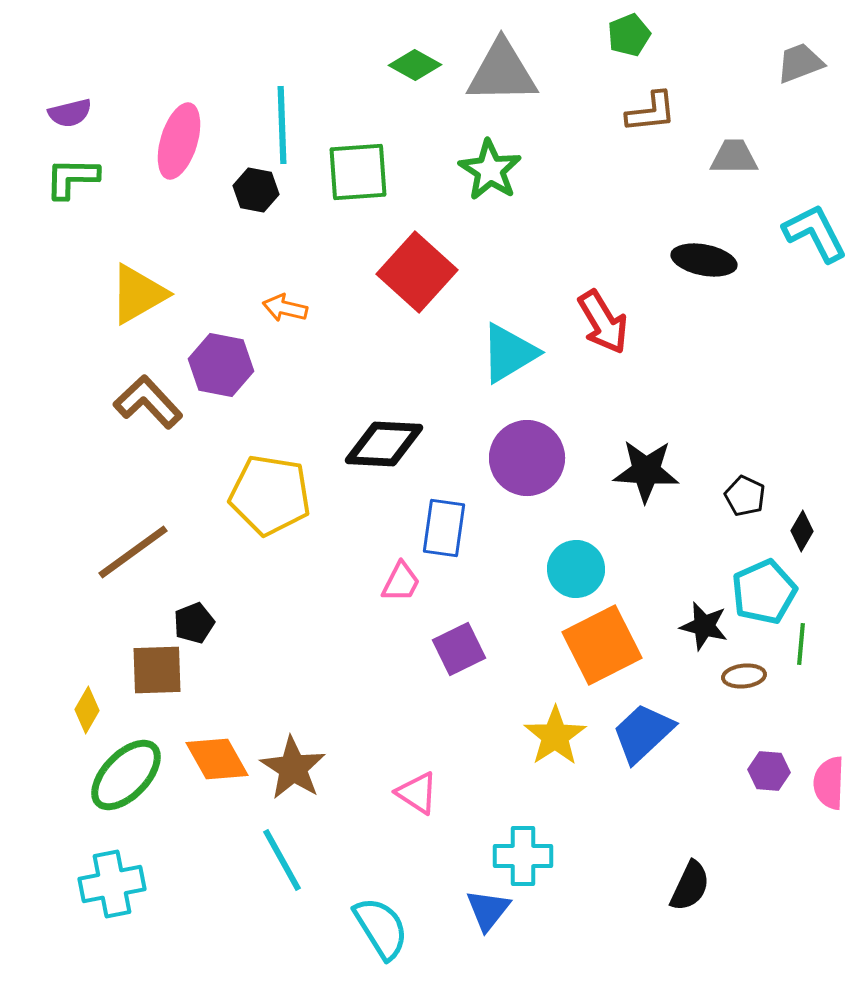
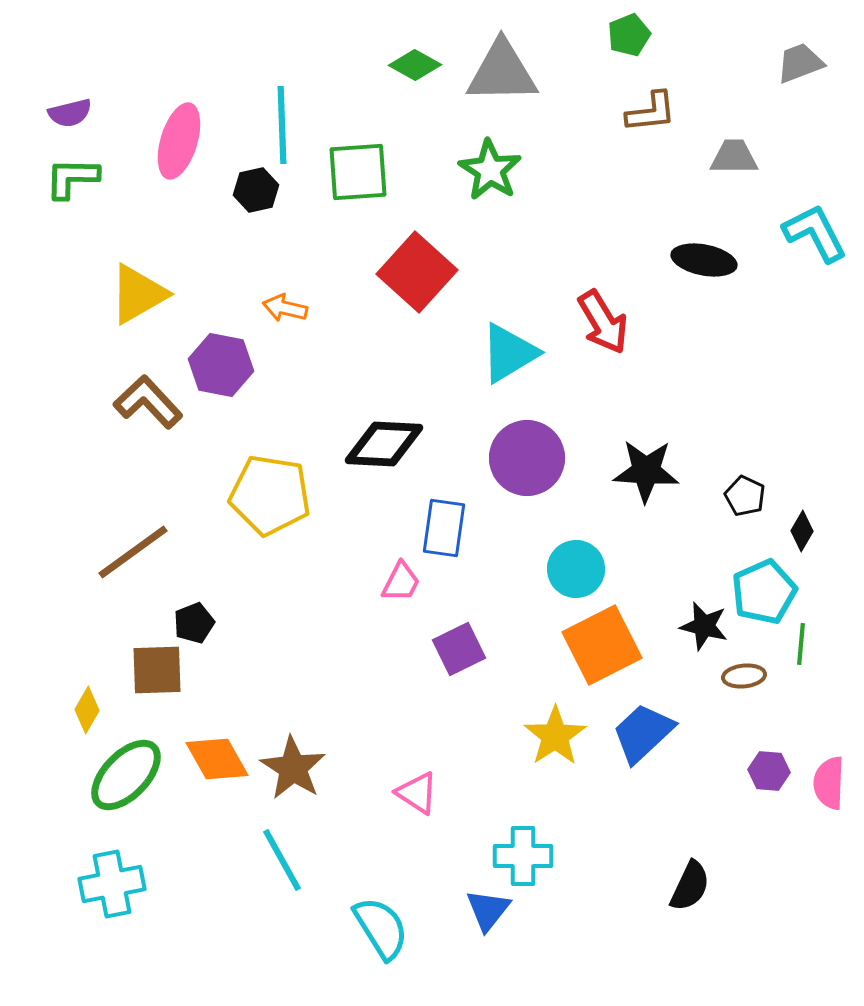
black hexagon at (256, 190): rotated 24 degrees counterclockwise
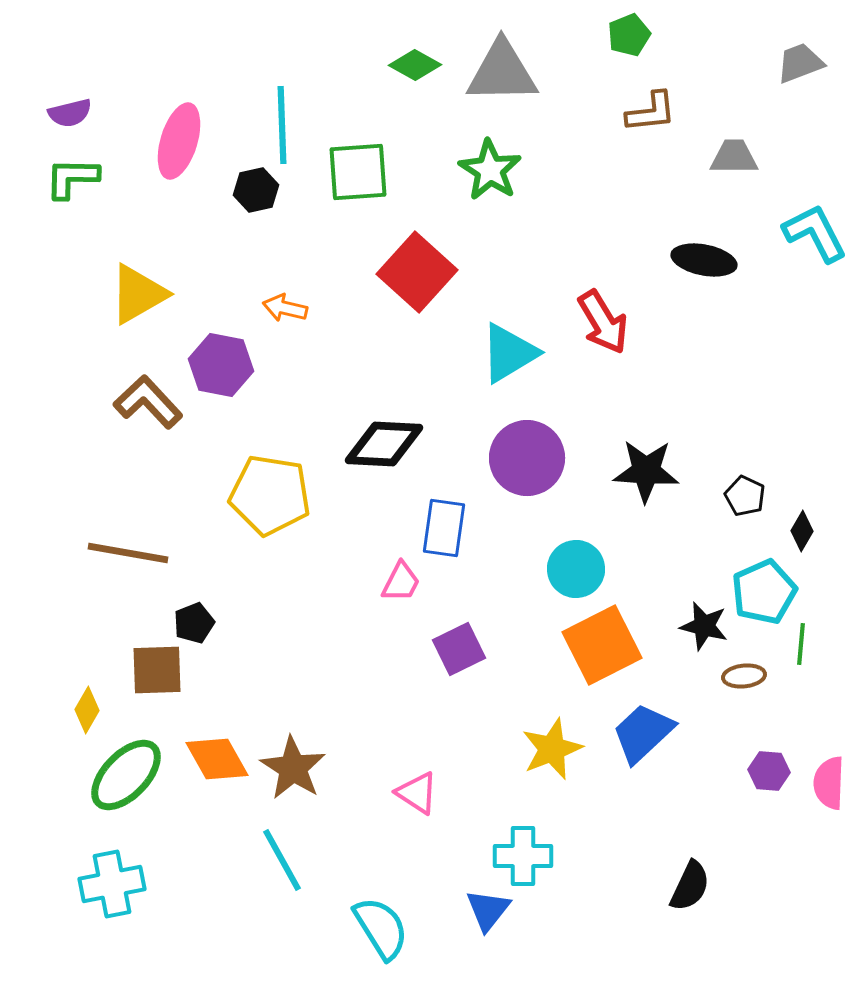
brown line at (133, 552): moved 5 px left, 1 px down; rotated 46 degrees clockwise
yellow star at (555, 736): moved 3 px left, 13 px down; rotated 12 degrees clockwise
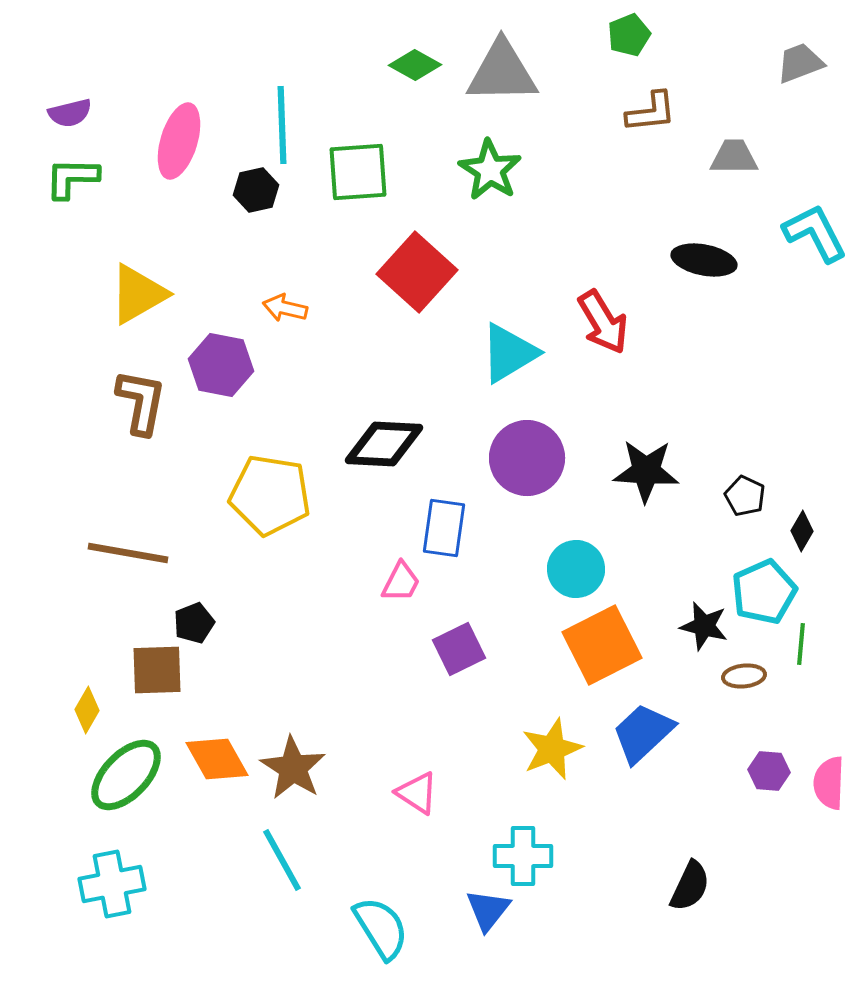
brown L-shape at (148, 402): moved 7 px left; rotated 54 degrees clockwise
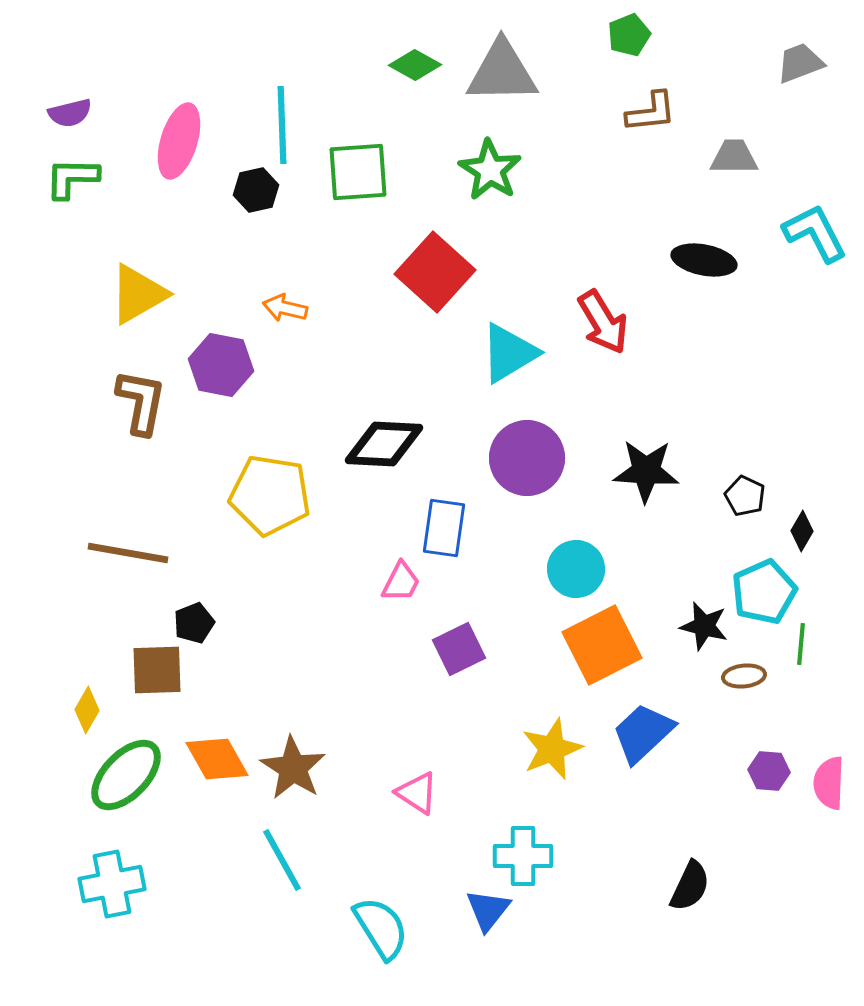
red square at (417, 272): moved 18 px right
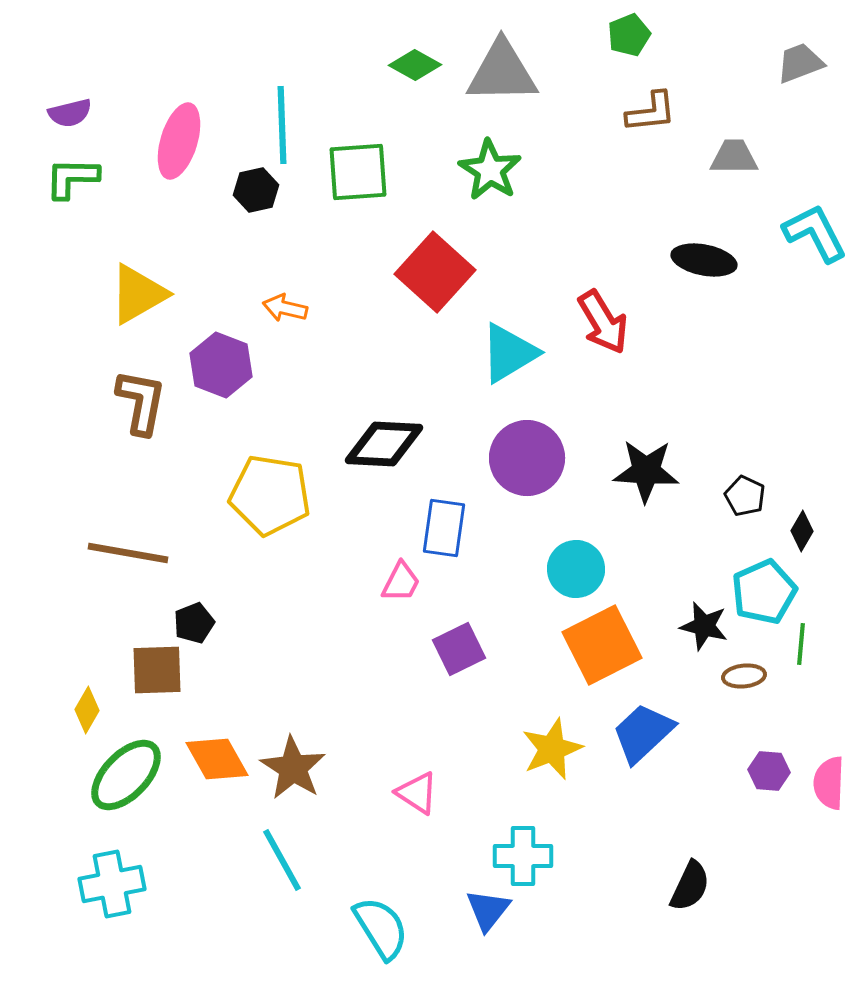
purple hexagon at (221, 365): rotated 10 degrees clockwise
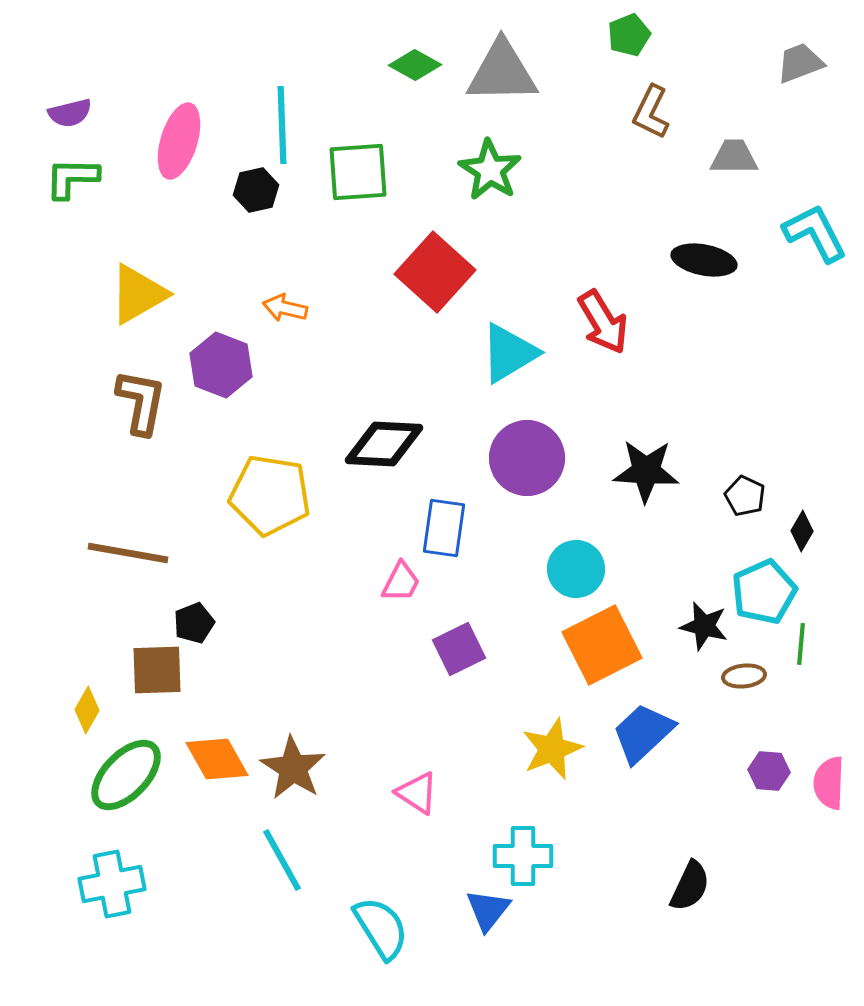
brown L-shape at (651, 112): rotated 122 degrees clockwise
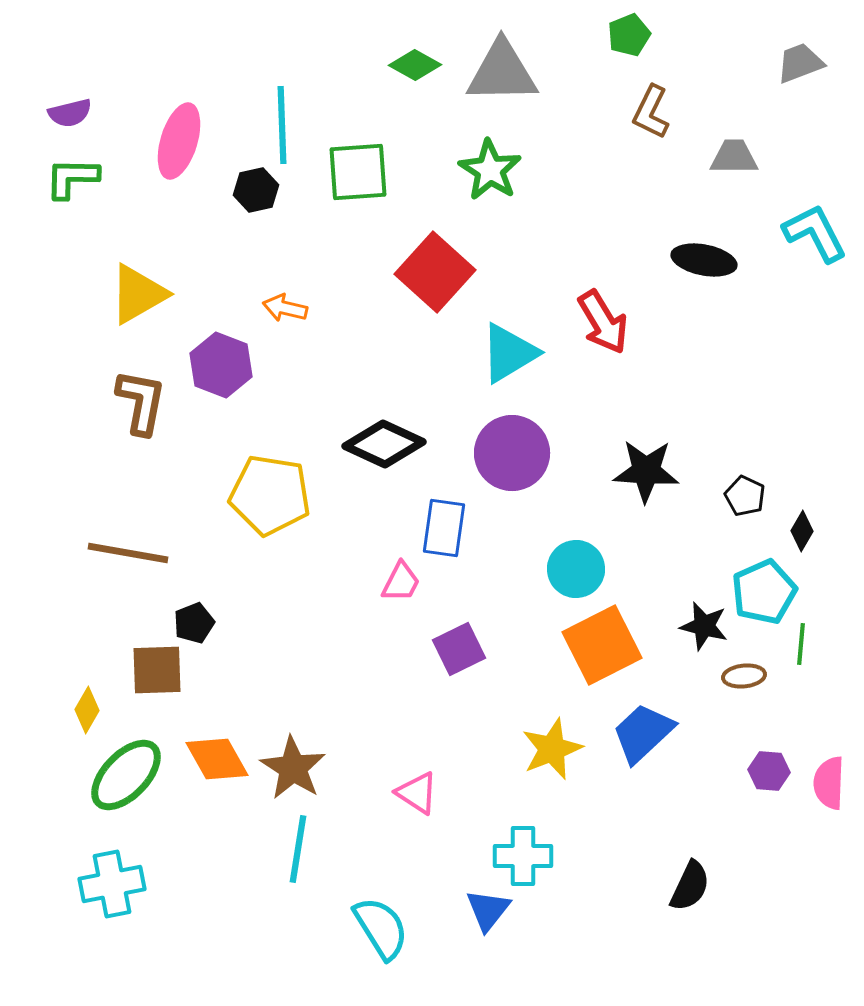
black diamond at (384, 444): rotated 22 degrees clockwise
purple circle at (527, 458): moved 15 px left, 5 px up
cyan line at (282, 860): moved 16 px right, 11 px up; rotated 38 degrees clockwise
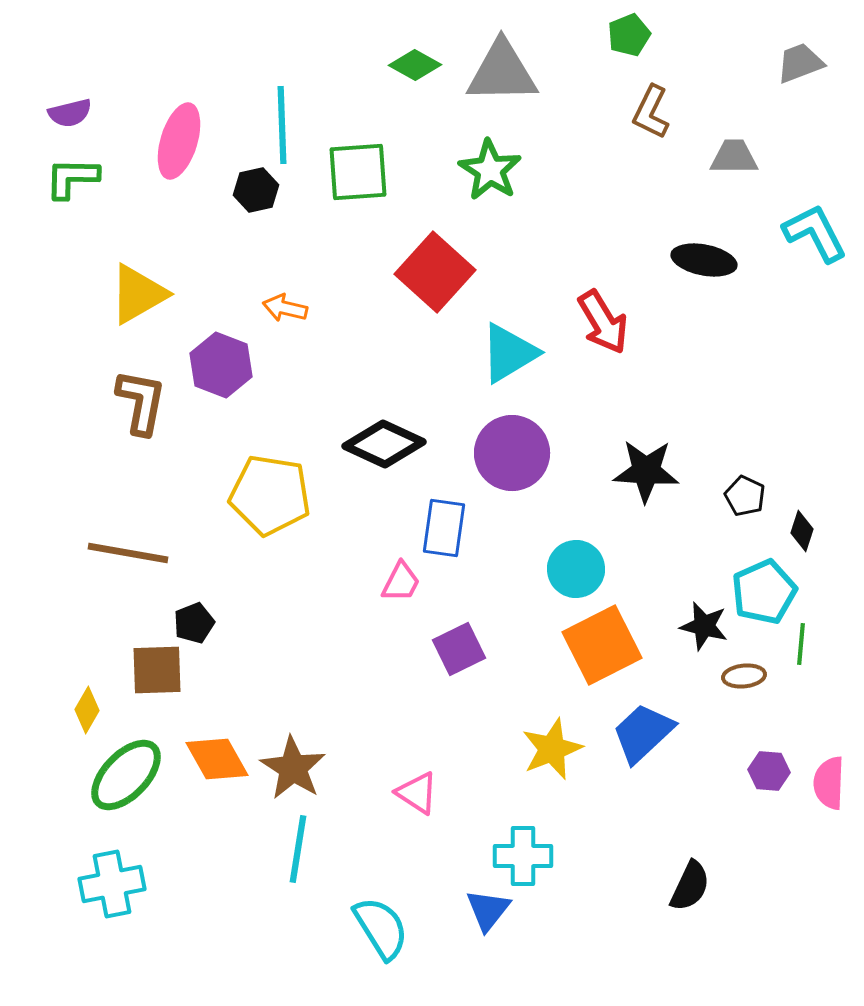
black diamond at (802, 531): rotated 12 degrees counterclockwise
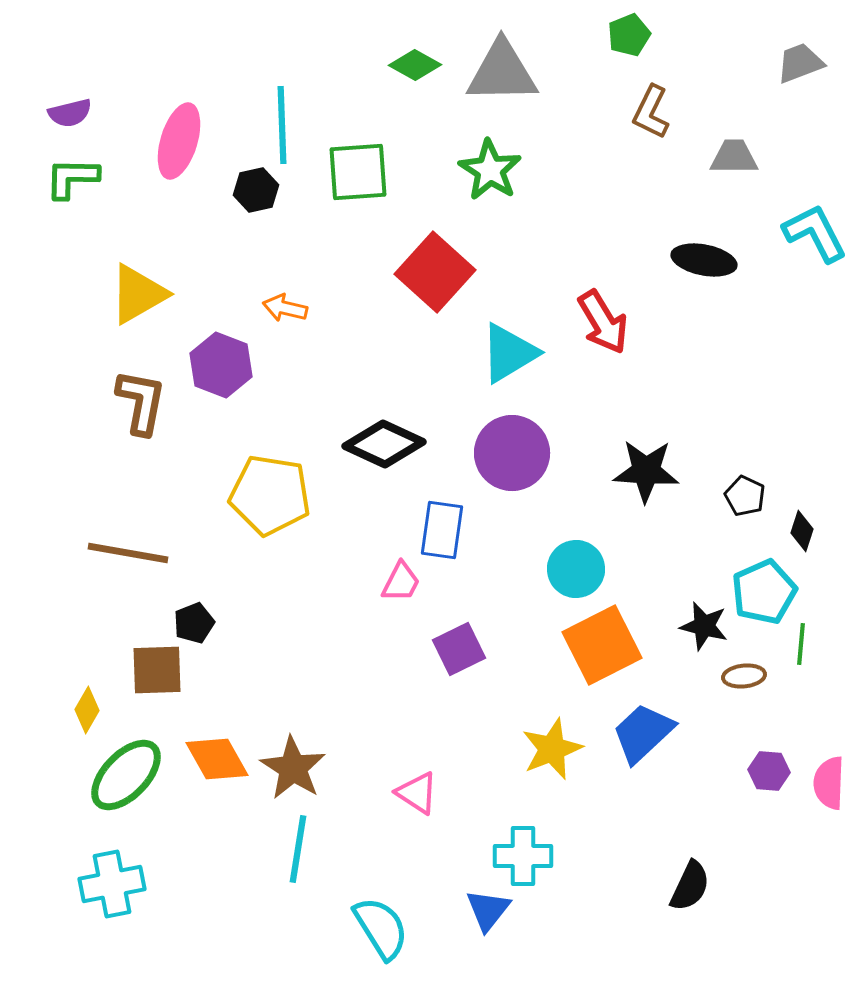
blue rectangle at (444, 528): moved 2 px left, 2 px down
